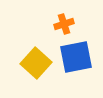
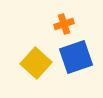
blue square: rotated 8 degrees counterclockwise
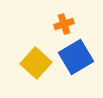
blue square: rotated 12 degrees counterclockwise
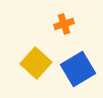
blue square: moved 2 px right, 12 px down
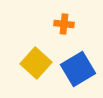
orange cross: rotated 24 degrees clockwise
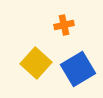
orange cross: moved 1 px down; rotated 18 degrees counterclockwise
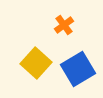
orange cross: rotated 24 degrees counterclockwise
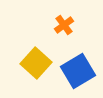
blue square: moved 2 px down
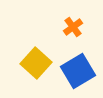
orange cross: moved 9 px right, 2 px down
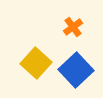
blue square: moved 2 px left, 1 px up; rotated 12 degrees counterclockwise
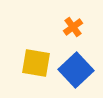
yellow square: rotated 32 degrees counterclockwise
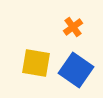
blue square: rotated 12 degrees counterclockwise
